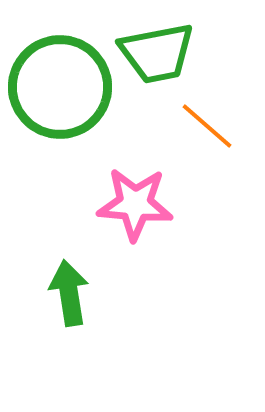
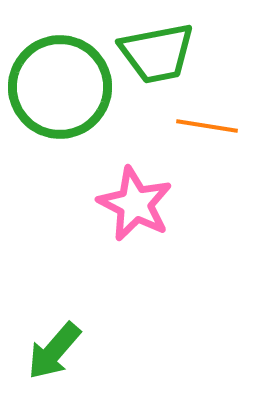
orange line: rotated 32 degrees counterclockwise
pink star: rotated 22 degrees clockwise
green arrow: moved 15 px left, 58 px down; rotated 130 degrees counterclockwise
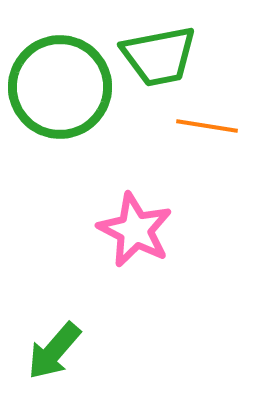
green trapezoid: moved 2 px right, 3 px down
pink star: moved 26 px down
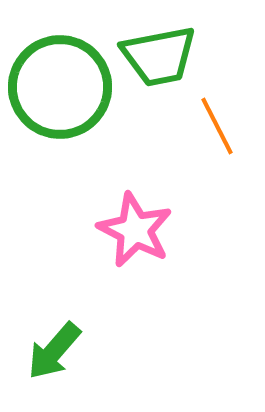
orange line: moved 10 px right; rotated 54 degrees clockwise
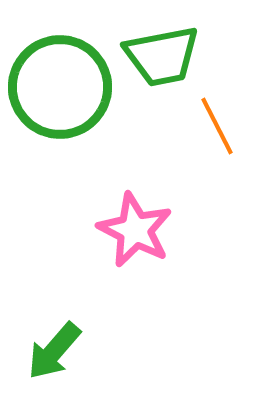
green trapezoid: moved 3 px right
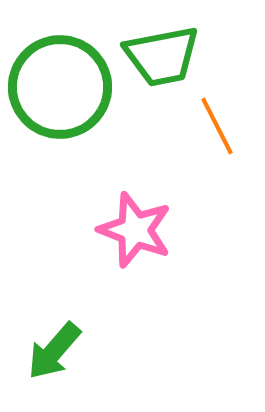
pink star: rotated 6 degrees counterclockwise
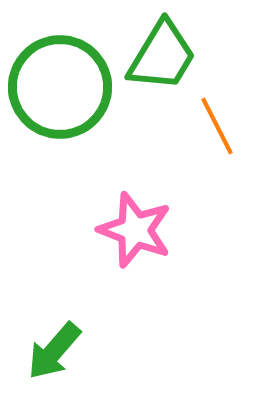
green trapezoid: rotated 48 degrees counterclockwise
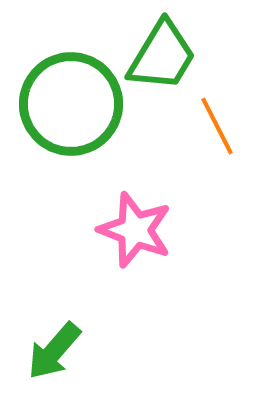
green circle: moved 11 px right, 17 px down
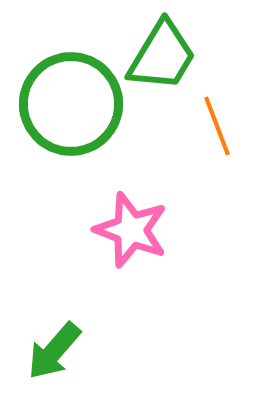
orange line: rotated 6 degrees clockwise
pink star: moved 4 px left
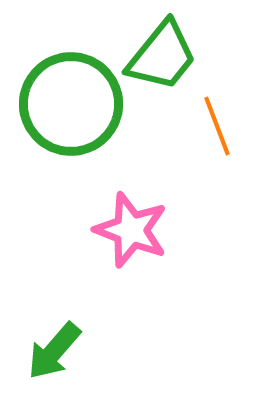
green trapezoid: rotated 8 degrees clockwise
